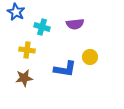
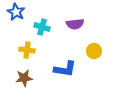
yellow circle: moved 4 px right, 6 px up
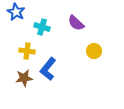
purple semicircle: moved 1 px right, 1 px up; rotated 48 degrees clockwise
yellow cross: moved 1 px down
blue L-shape: moved 17 px left; rotated 120 degrees clockwise
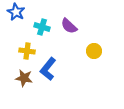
purple semicircle: moved 7 px left, 3 px down
brown star: rotated 18 degrees clockwise
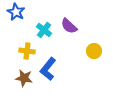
cyan cross: moved 2 px right, 3 px down; rotated 21 degrees clockwise
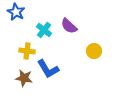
blue L-shape: rotated 70 degrees counterclockwise
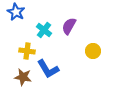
purple semicircle: rotated 78 degrees clockwise
yellow circle: moved 1 px left
brown star: moved 1 px left, 1 px up
